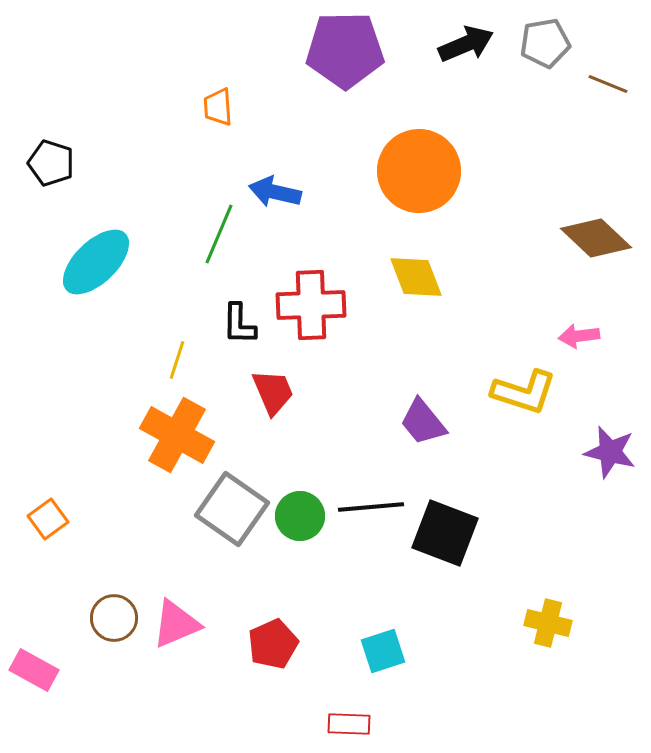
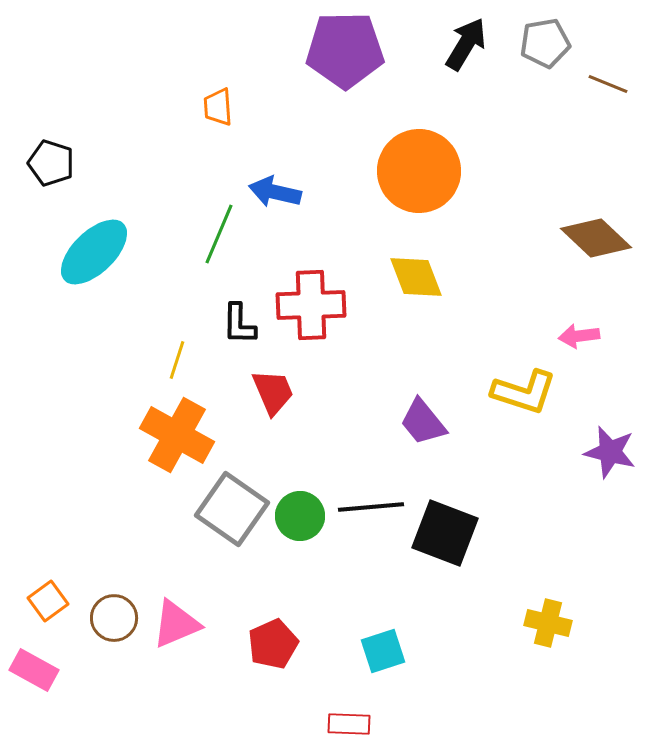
black arrow: rotated 36 degrees counterclockwise
cyan ellipse: moved 2 px left, 10 px up
orange square: moved 82 px down
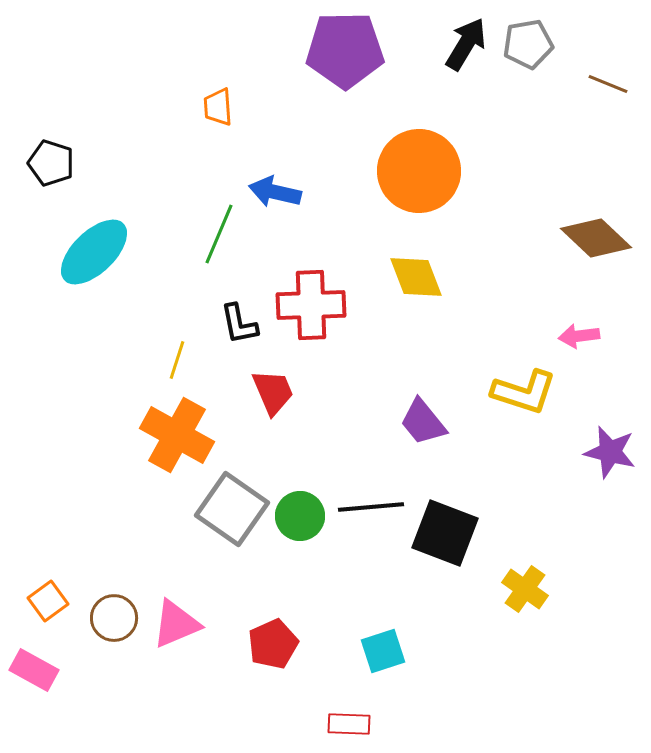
gray pentagon: moved 17 px left, 1 px down
black L-shape: rotated 12 degrees counterclockwise
yellow cross: moved 23 px left, 34 px up; rotated 21 degrees clockwise
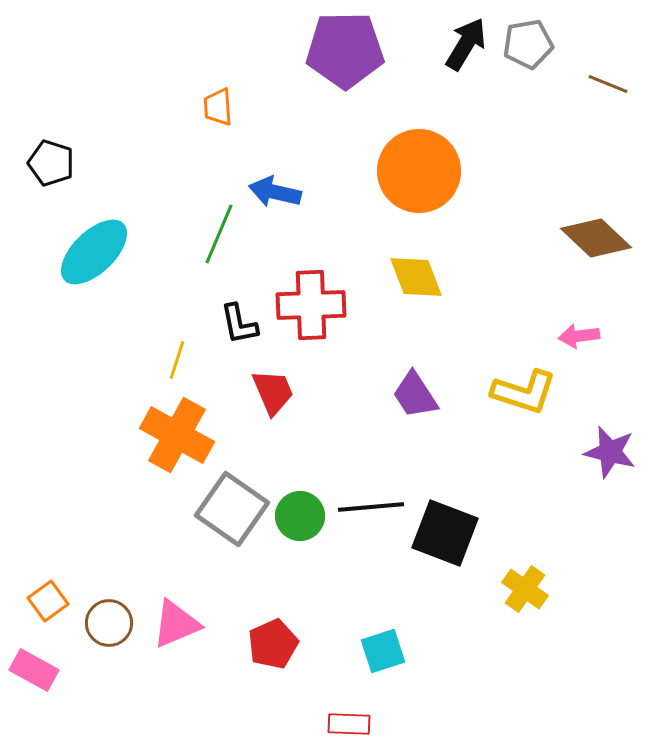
purple trapezoid: moved 8 px left, 27 px up; rotated 6 degrees clockwise
brown circle: moved 5 px left, 5 px down
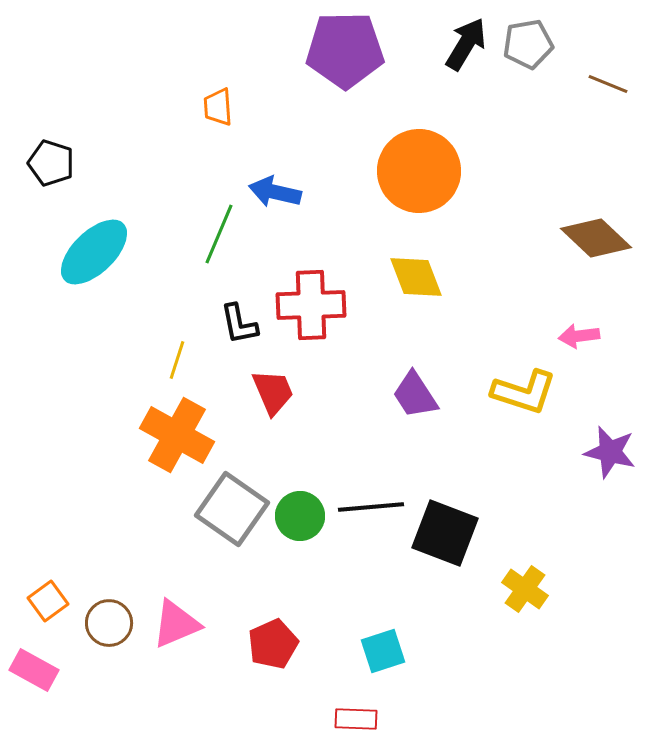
red rectangle: moved 7 px right, 5 px up
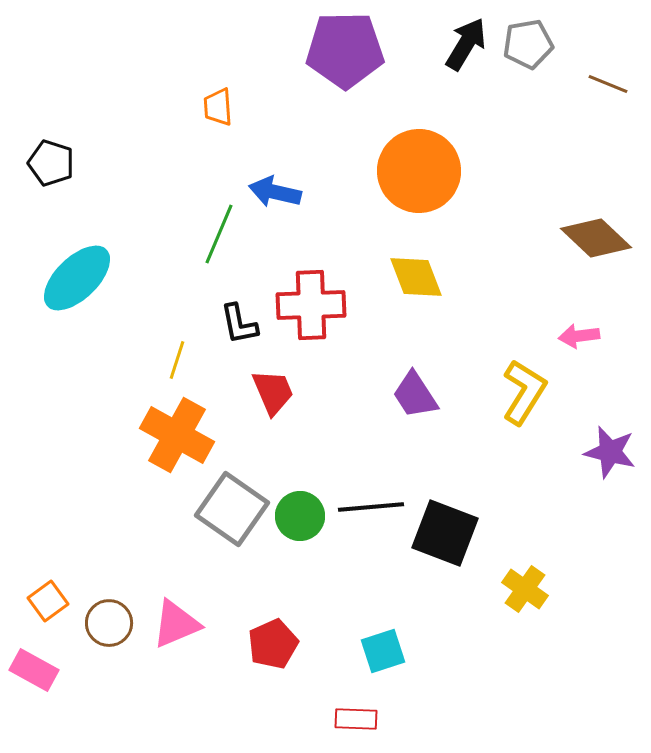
cyan ellipse: moved 17 px left, 26 px down
yellow L-shape: rotated 76 degrees counterclockwise
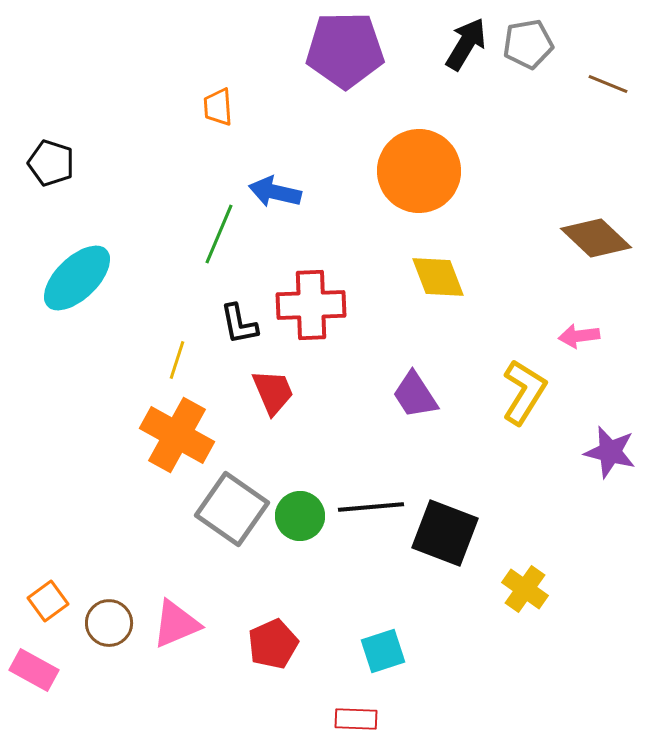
yellow diamond: moved 22 px right
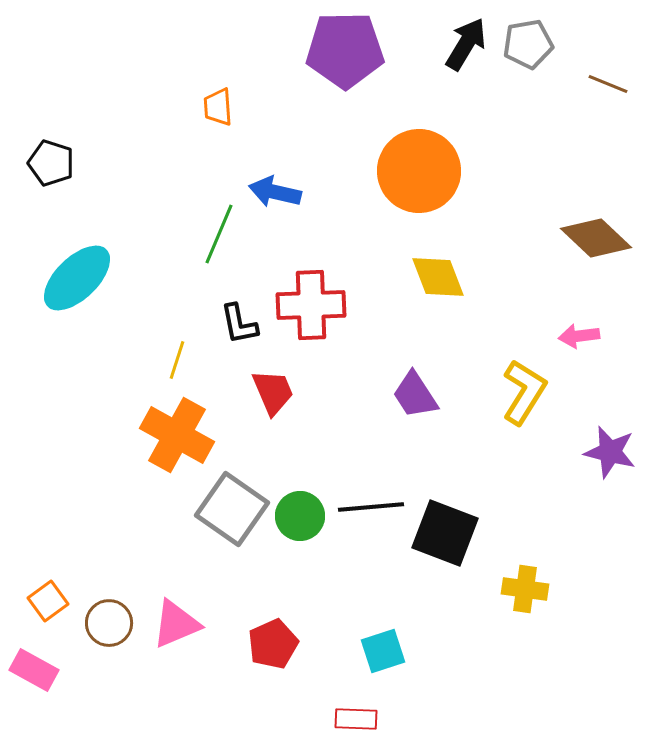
yellow cross: rotated 27 degrees counterclockwise
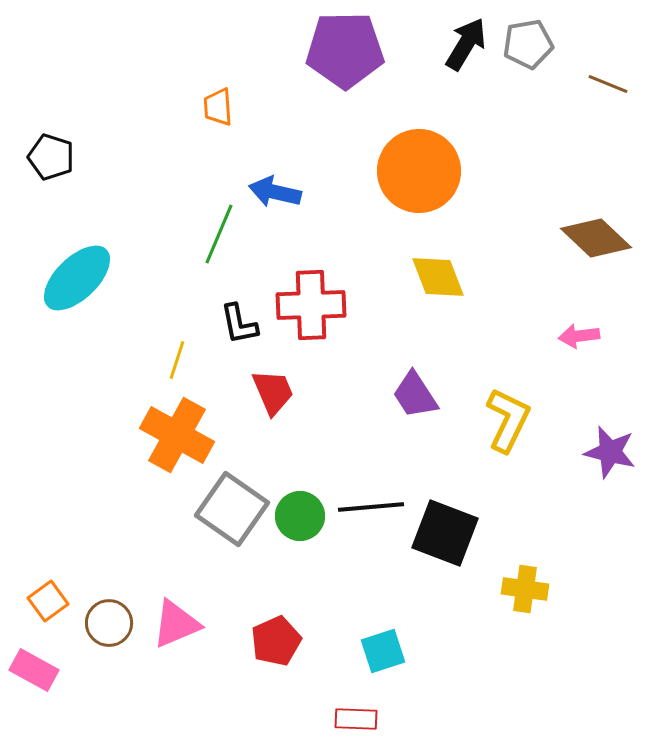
black pentagon: moved 6 px up
yellow L-shape: moved 16 px left, 28 px down; rotated 6 degrees counterclockwise
red pentagon: moved 3 px right, 3 px up
